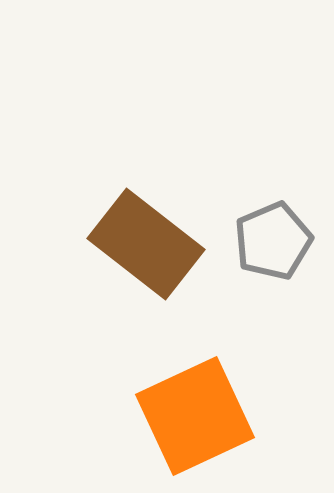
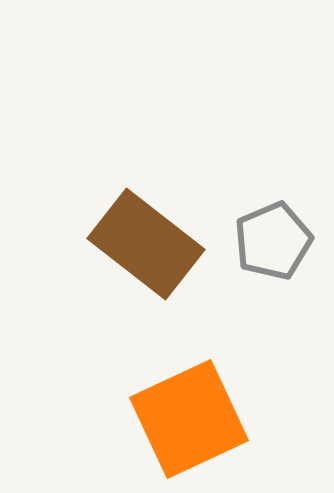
orange square: moved 6 px left, 3 px down
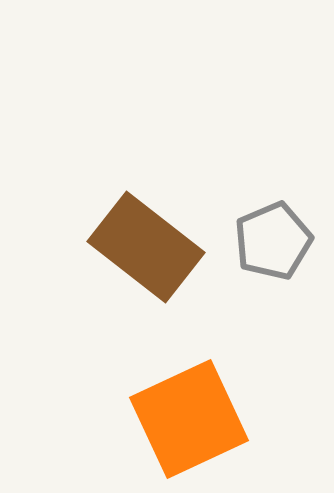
brown rectangle: moved 3 px down
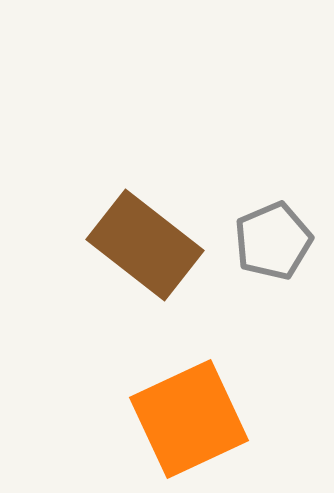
brown rectangle: moved 1 px left, 2 px up
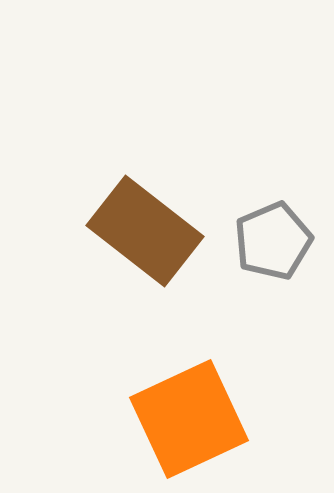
brown rectangle: moved 14 px up
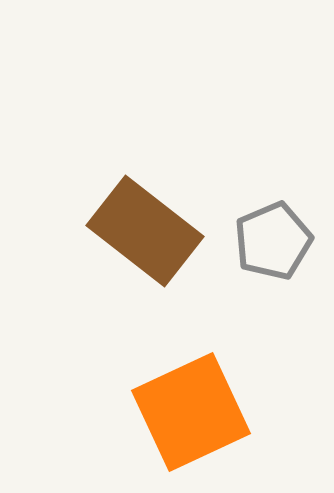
orange square: moved 2 px right, 7 px up
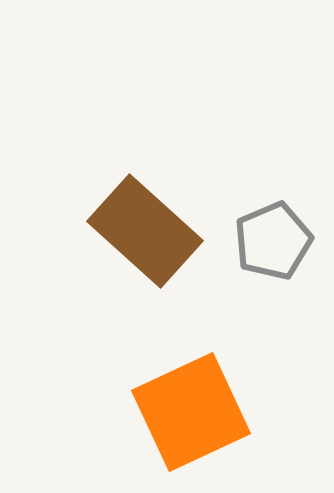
brown rectangle: rotated 4 degrees clockwise
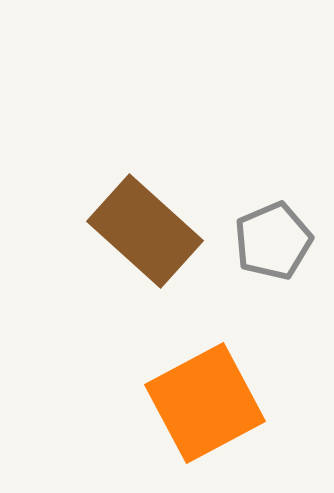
orange square: moved 14 px right, 9 px up; rotated 3 degrees counterclockwise
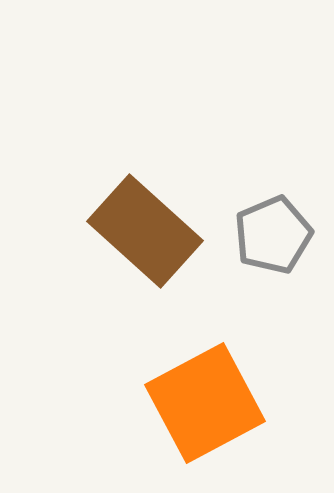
gray pentagon: moved 6 px up
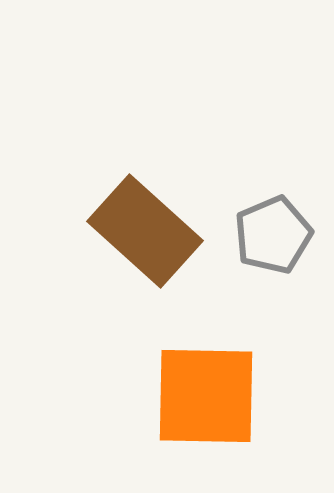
orange square: moved 1 px right, 7 px up; rotated 29 degrees clockwise
